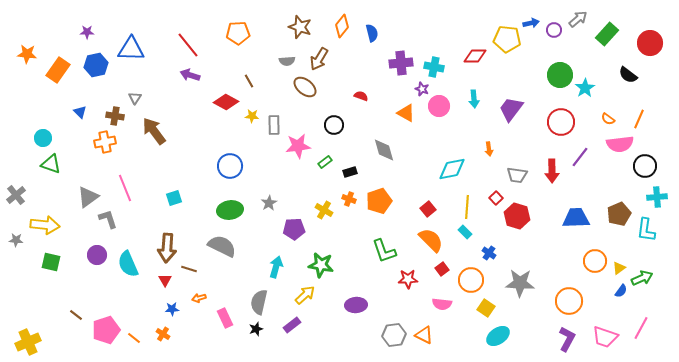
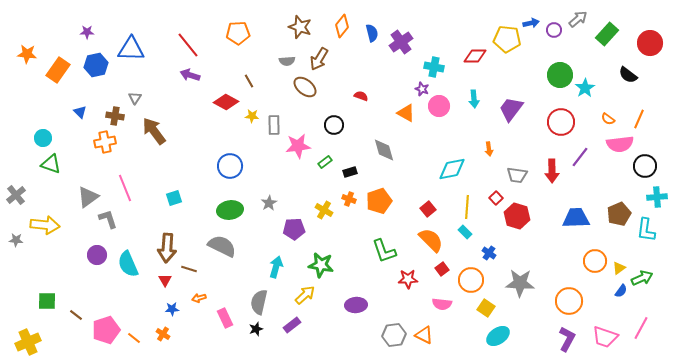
purple cross at (401, 63): moved 21 px up; rotated 30 degrees counterclockwise
green square at (51, 262): moved 4 px left, 39 px down; rotated 12 degrees counterclockwise
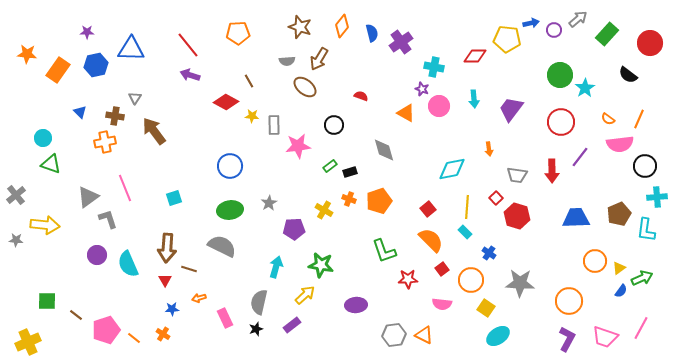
green rectangle at (325, 162): moved 5 px right, 4 px down
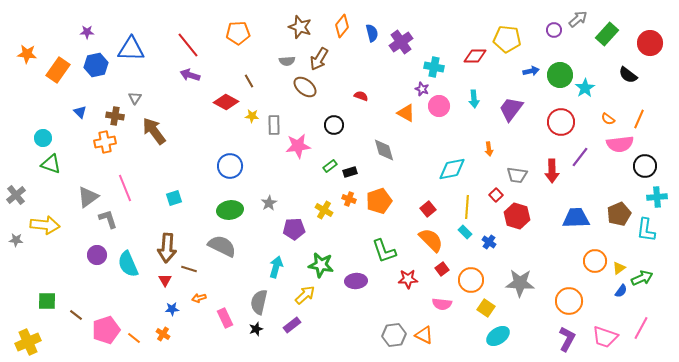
blue arrow at (531, 23): moved 48 px down
red square at (496, 198): moved 3 px up
blue cross at (489, 253): moved 11 px up
purple ellipse at (356, 305): moved 24 px up
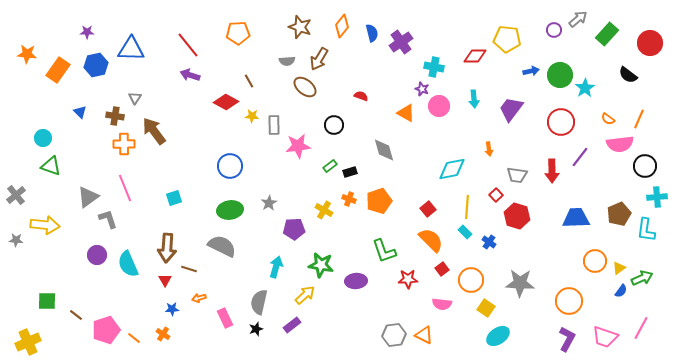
orange cross at (105, 142): moved 19 px right, 2 px down; rotated 10 degrees clockwise
green triangle at (51, 164): moved 2 px down
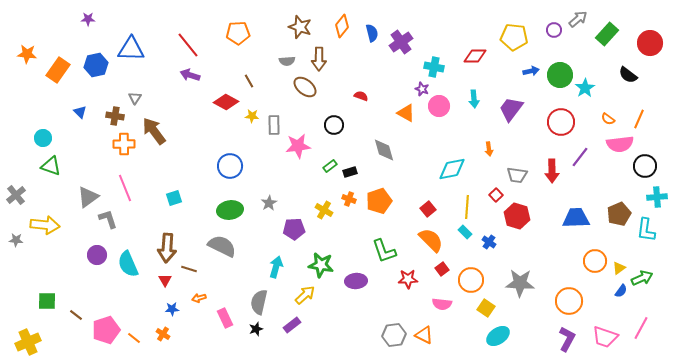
purple star at (87, 32): moved 1 px right, 13 px up
yellow pentagon at (507, 39): moved 7 px right, 2 px up
brown arrow at (319, 59): rotated 30 degrees counterclockwise
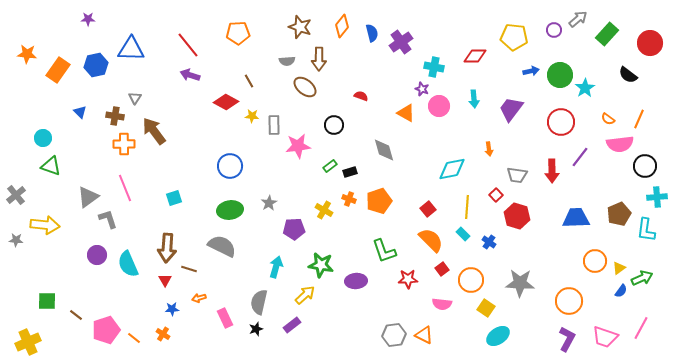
cyan rectangle at (465, 232): moved 2 px left, 2 px down
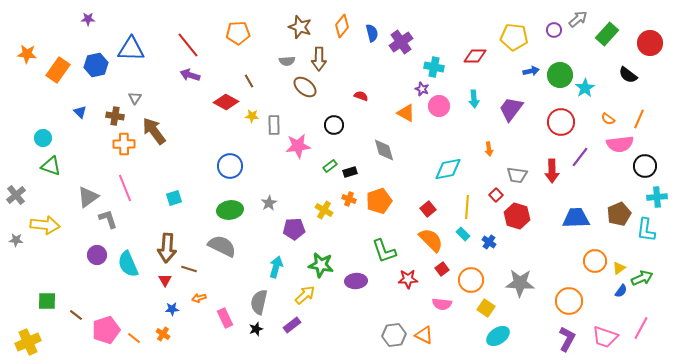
cyan diamond at (452, 169): moved 4 px left
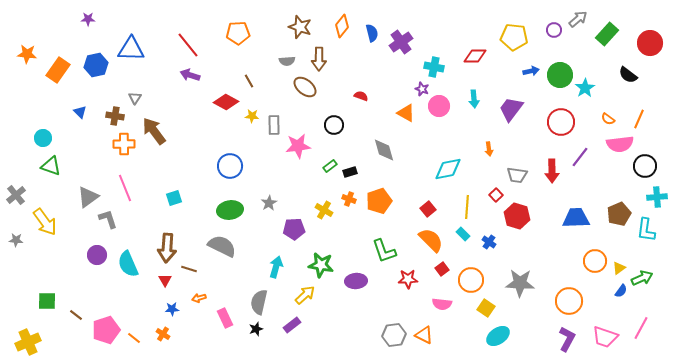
yellow arrow at (45, 225): moved 3 px up; rotated 48 degrees clockwise
